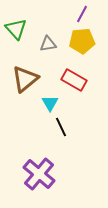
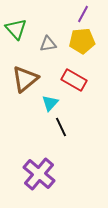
purple line: moved 1 px right
cyan triangle: rotated 12 degrees clockwise
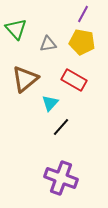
yellow pentagon: moved 1 px down; rotated 15 degrees clockwise
black line: rotated 66 degrees clockwise
purple cross: moved 22 px right, 4 px down; rotated 20 degrees counterclockwise
